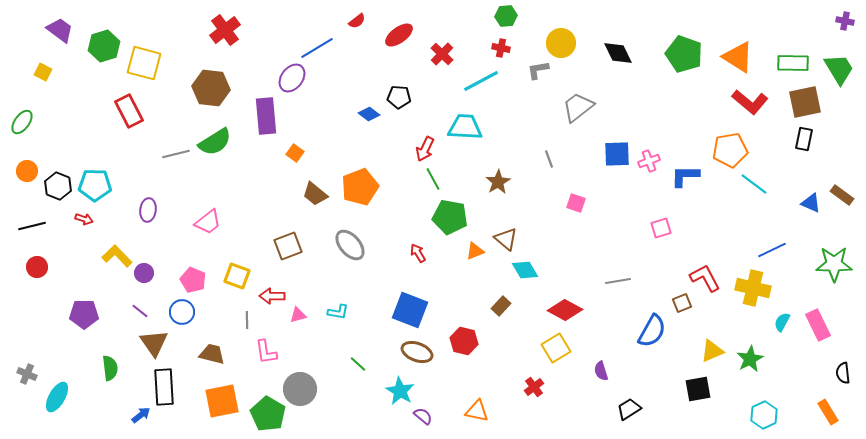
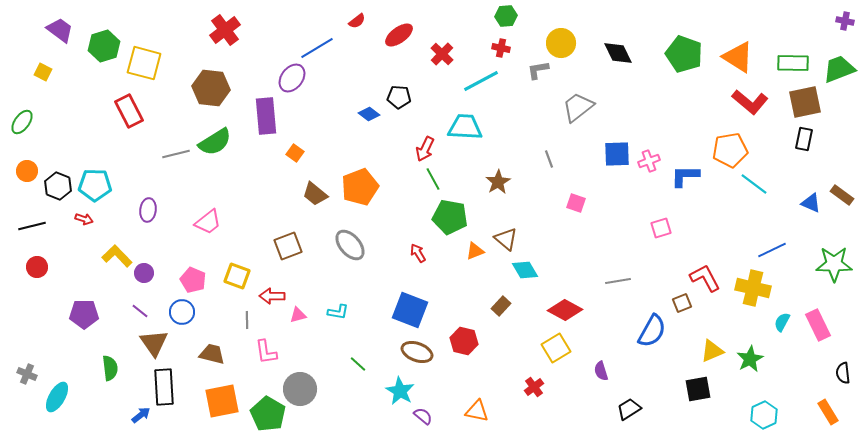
green trapezoid at (839, 69): rotated 80 degrees counterclockwise
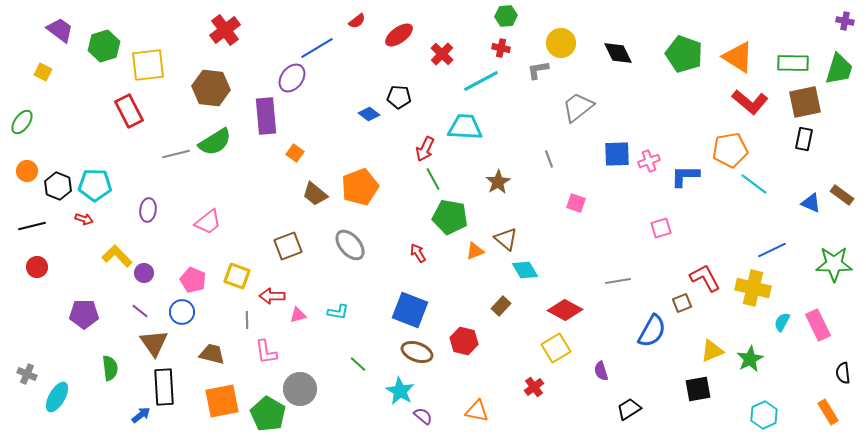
yellow square at (144, 63): moved 4 px right, 2 px down; rotated 21 degrees counterclockwise
green trapezoid at (839, 69): rotated 128 degrees clockwise
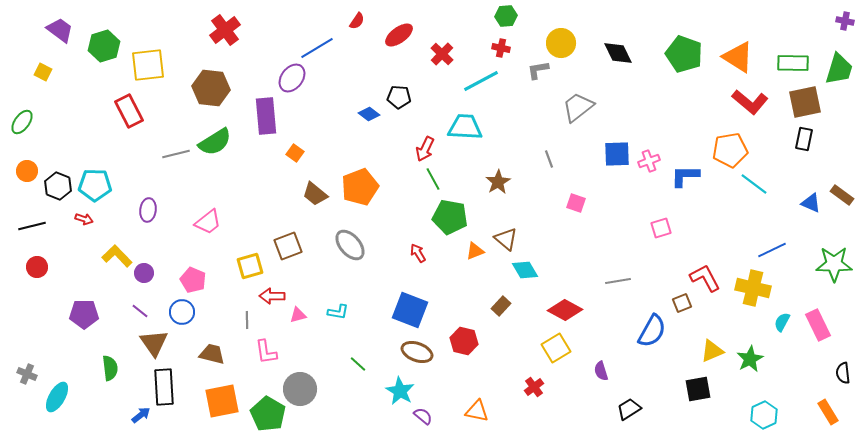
red semicircle at (357, 21): rotated 18 degrees counterclockwise
yellow square at (237, 276): moved 13 px right, 10 px up; rotated 36 degrees counterclockwise
